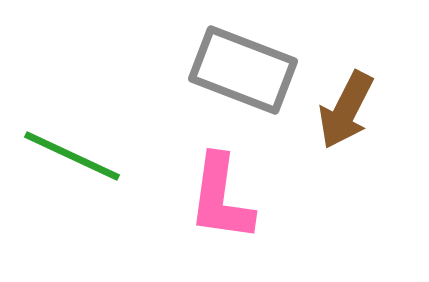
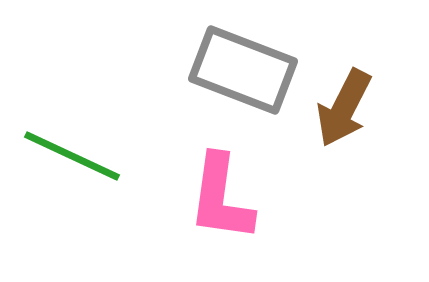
brown arrow: moved 2 px left, 2 px up
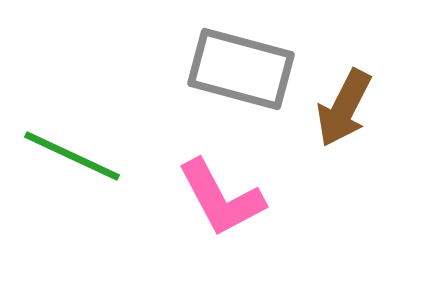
gray rectangle: moved 2 px left, 1 px up; rotated 6 degrees counterclockwise
pink L-shape: rotated 36 degrees counterclockwise
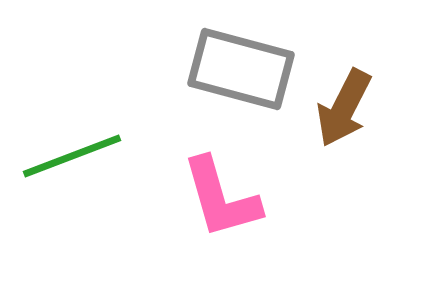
green line: rotated 46 degrees counterclockwise
pink L-shape: rotated 12 degrees clockwise
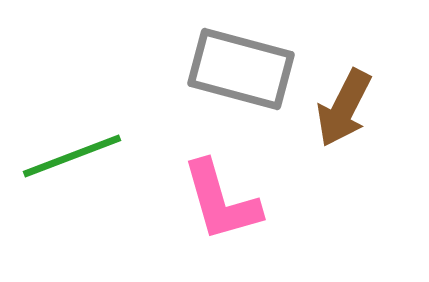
pink L-shape: moved 3 px down
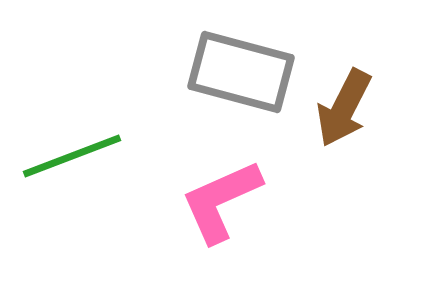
gray rectangle: moved 3 px down
pink L-shape: rotated 82 degrees clockwise
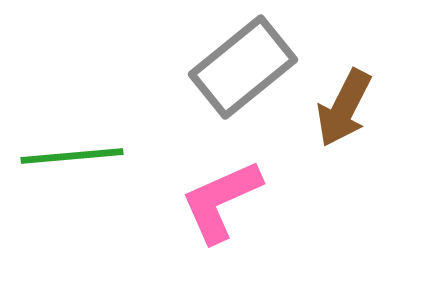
gray rectangle: moved 2 px right, 5 px up; rotated 54 degrees counterclockwise
green line: rotated 16 degrees clockwise
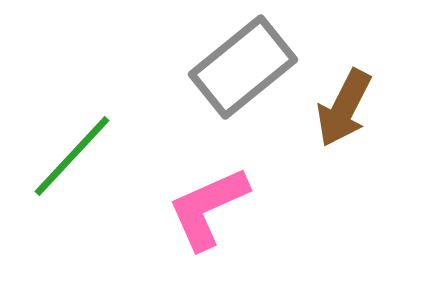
green line: rotated 42 degrees counterclockwise
pink L-shape: moved 13 px left, 7 px down
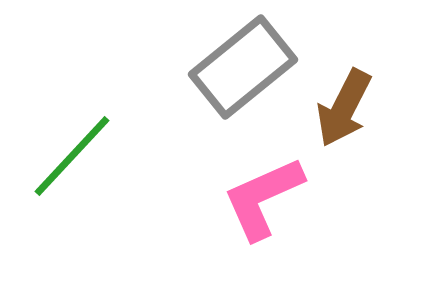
pink L-shape: moved 55 px right, 10 px up
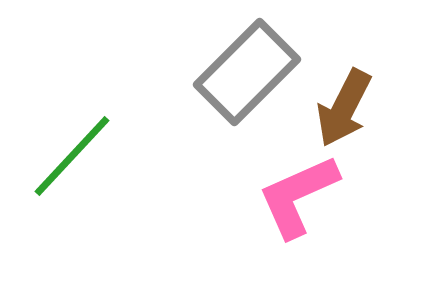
gray rectangle: moved 4 px right, 5 px down; rotated 6 degrees counterclockwise
pink L-shape: moved 35 px right, 2 px up
